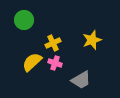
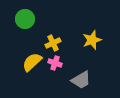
green circle: moved 1 px right, 1 px up
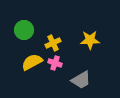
green circle: moved 1 px left, 11 px down
yellow star: moved 2 px left; rotated 18 degrees clockwise
yellow semicircle: rotated 15 degrees clockwise
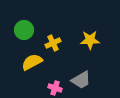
pink cross: moved 25 px down
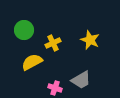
yellow star: rotated 24 degrees clockwise
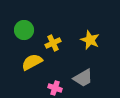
gray trapezoid: moved 2 px right, 2 px up
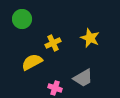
green circle: moved 2 px left, 11 px up
yellow star: moved 2 px up
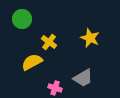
yellow cross: moved 4 px left, 1 px up; rotated 28 degrees counterclockwise
